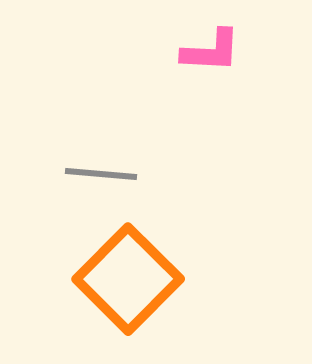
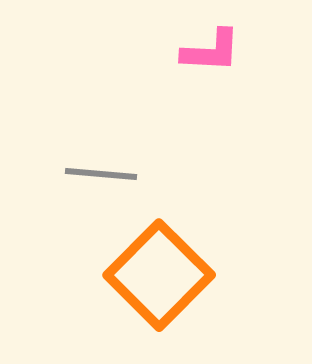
orange square: moved 31 px right, 4 px up
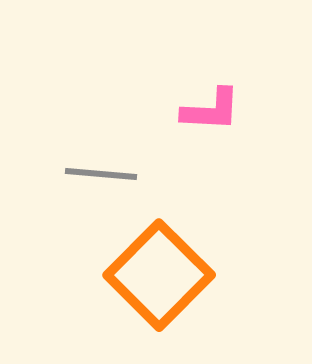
pink L-shape: moved 59 px down
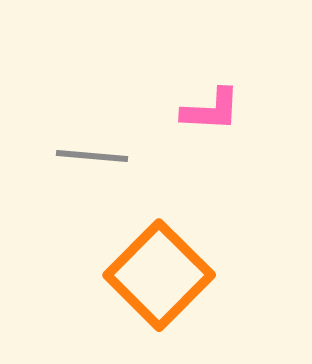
gray line: moved 9 px left, 18 px up
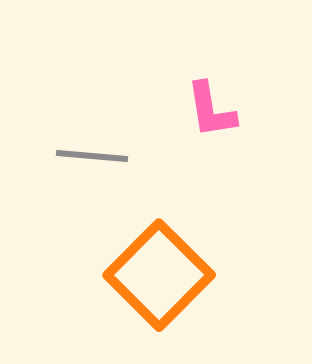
pink L-shape: rotated 78 degrees clockwise
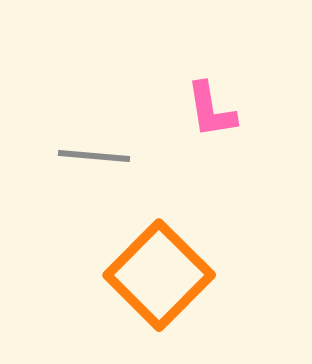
gray line: moved 2 px right
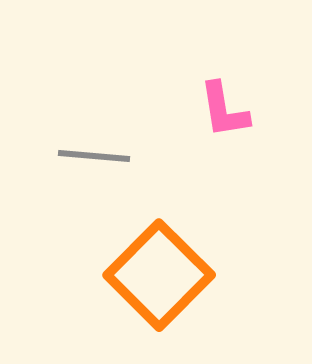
pink L-shape: moved 13 px right
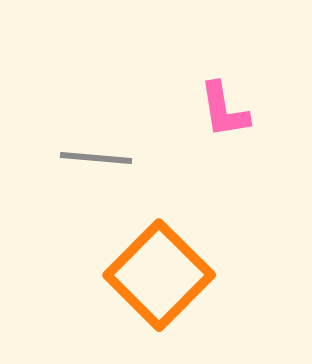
gray line: moved 2 px right, 2 px down
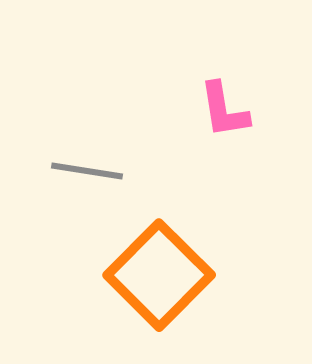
gray line: moved 9 px left, 13 px down; rotated 4 degrees clockwise
